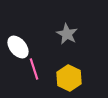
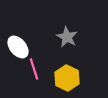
gray star: moved 3 px down
yellow hexagon: moved 2 px left
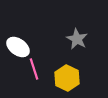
gray star: moved 10 px right, 2 px down
white ellipse: rotated 15 degrees counterclockwise
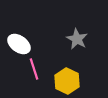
white ellipse: moved 1 px right, 3 px up
yellow hexagon: moved 3 px down
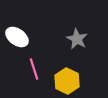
white ellipse: moved 2 px left, 7 px up
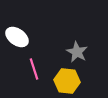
gray star: moved 13 px down
yellow hexagon: rotated 20 degrees counterclockwise
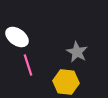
pink line: moved 6 px left, 4 px up
yellow hexagon: moved 1 px left, 1 px down
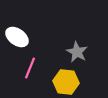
pink line: moved 2 px right, 3 px down; rotated 40 degrees clockwise
